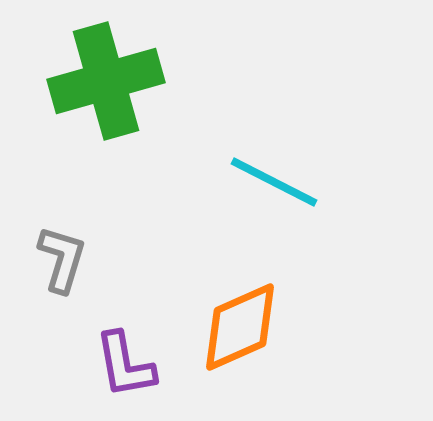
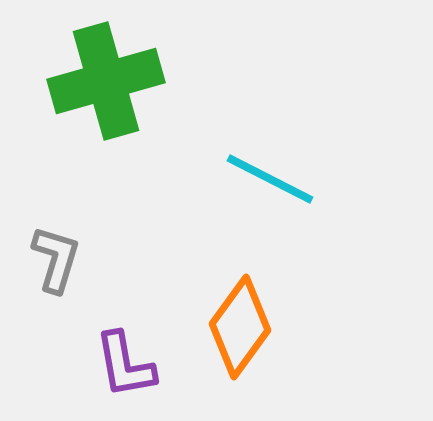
cyan line: moved 4 px left, 3 px up
gray L-shape: moved 6 px left
orange diamond: rotated 30 degrees counterclockwise
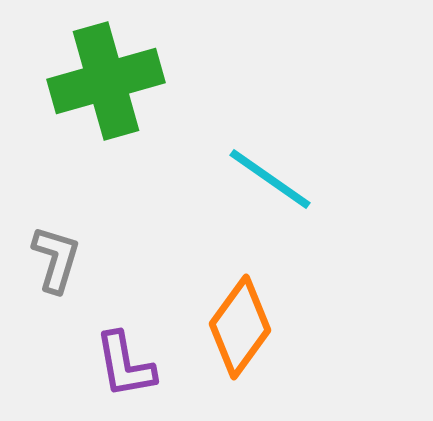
cyan line: rotated 8 degrees clockwise
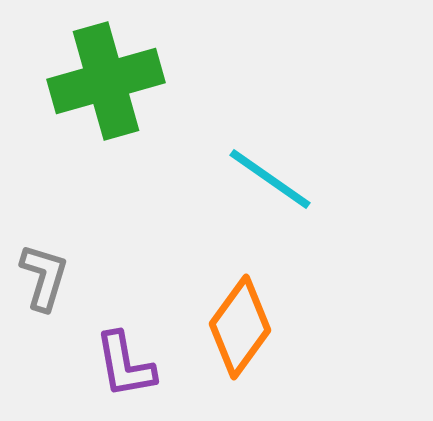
gray L-shape: moved 12 px left, 18 px down
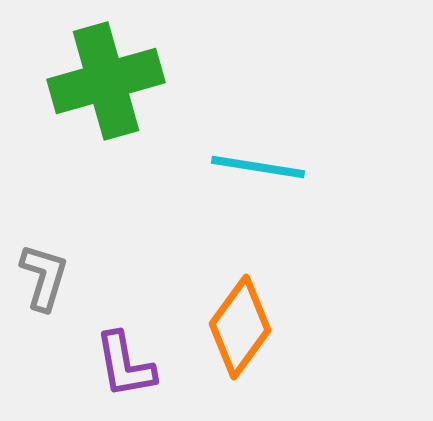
cyan line: moved 12 px left, 12 px up; rotated 26 degrees counterclockwise
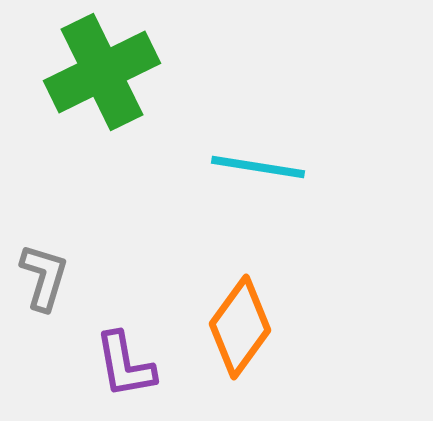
green cross: moved 4 px left, 9 px up; rotated 10 degrees counterclockwise
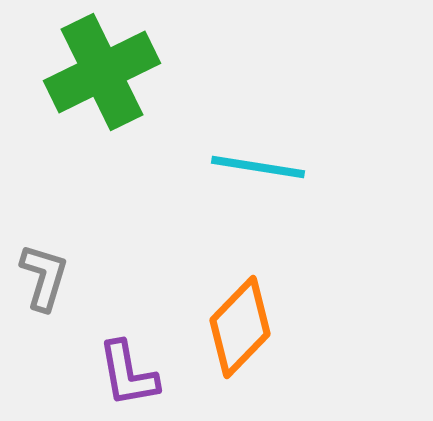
orange diamond: rotated 8 degrees clockwise
purple L-shape: moved 3 px right, 9 px down
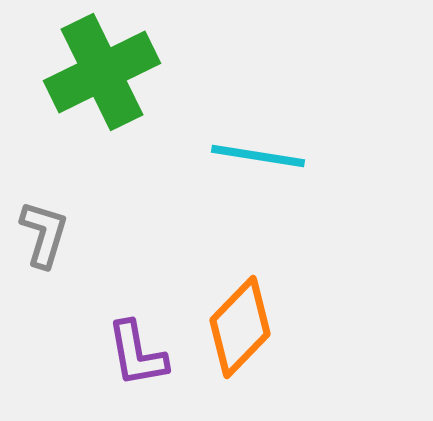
cyan line: moved 11 px up
gray L-shape: moved 43 px up
purple L-shape: moved 9 px right, 20 px up
